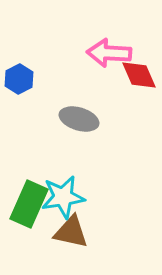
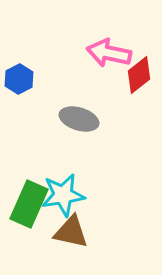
pink arrow: rotated 9 degrees clockwise
red diamond: rotated 75 degrees clockwise
cyan star: moved 2 px up
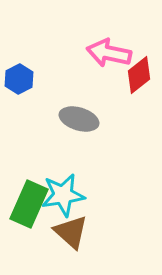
brown triangle: rotated 30 degrees clockwise
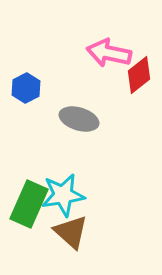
blue hexagon: moved 7 px right, 9 px down
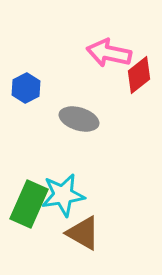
brown triangle: moved 12 px right, 1 px down; rotated 12 degrees counterclockwise
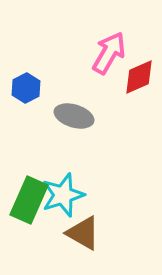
pink arrow: rotated 108 degrees clockwise
red diamond: moved 2 px down; rotated 15 degrees clockwise
gray ellipse: moved 5 px left, 3 px up
cyan star: rotated 9 degrees counterclockwise
green rectangle: moved 4 px up
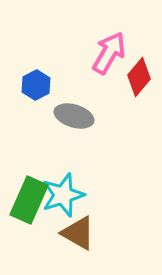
red diamond: rotated 27 degrees counterclockwise
blue hexagon: moved 10 px right, 3 px up
brown triangle: moved 5 px left
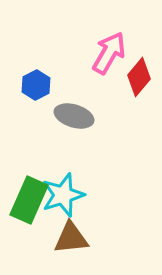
brown triangle: moved 7 px left, 5 px down; rotated 36 degrees counterclockwise
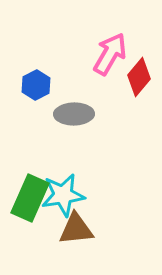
pink arrow: moved 1 px right, 1 px down
gray ellipse: moved 2 px up; rotated 18 degrees counterclockwise
cyan star: rotated 9 degrees clockwise
green rectangle: moved 1 px right, 2 px up
brown triangle: moved 5 px right, 9 px up
